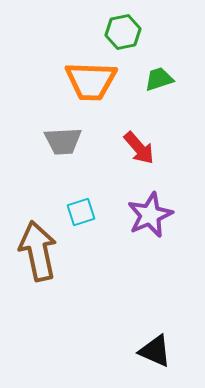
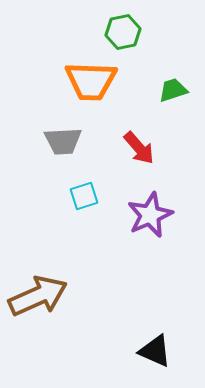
green trapezoid: moved 14 px right, 11 px down
cyan square: moved 3 px right, 16 px up
brown arrow: moved 45 px down; rotated 78 degrees clockwise
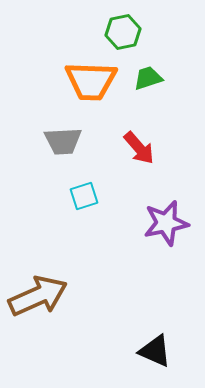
green trapezoid: moved 25 px left, 12 px up
purple star: moved 16 px right, 8 px down; rotated 12 degrees clockwise
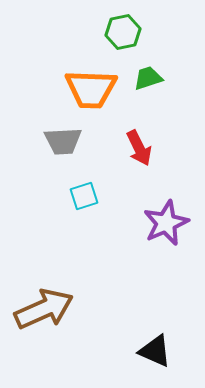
orange trapezoid: moved 8 px down
red arrow: rotated 15 degrees clockwise
purple star: rotated 12 degrees counterclockwise
brown arrow: moved 6 px right, 13 px down
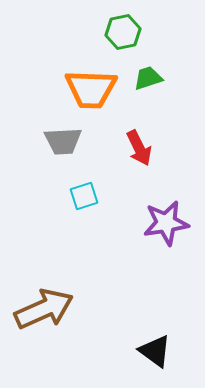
purple star: rotated 15 degrees clockwise
black triangle: rotated 12 degrees clockwise
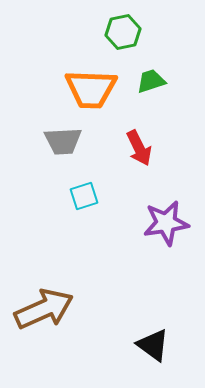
green trapezoid: moved 3 px right, 3 px down
black triangle: moved 2 px left, 6 px up
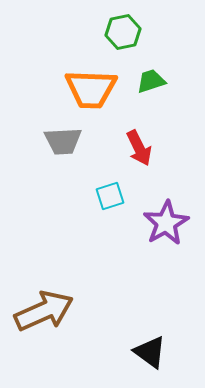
cyan square: moved 26 px right
purple star: rotated 21 degrees counterclockwise
brown arrow: moved 2 px down
black triangle: moved 3 px left, 7 px down
